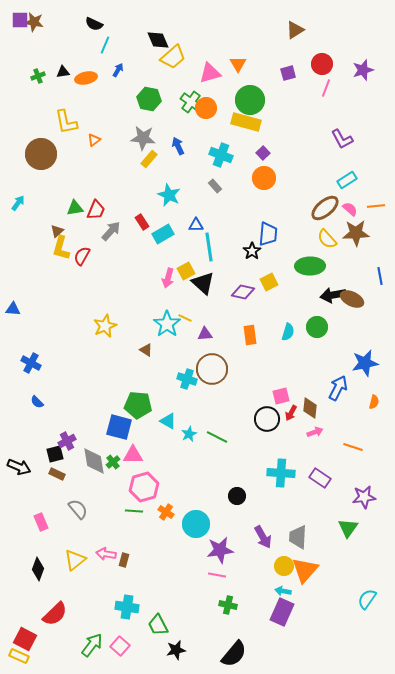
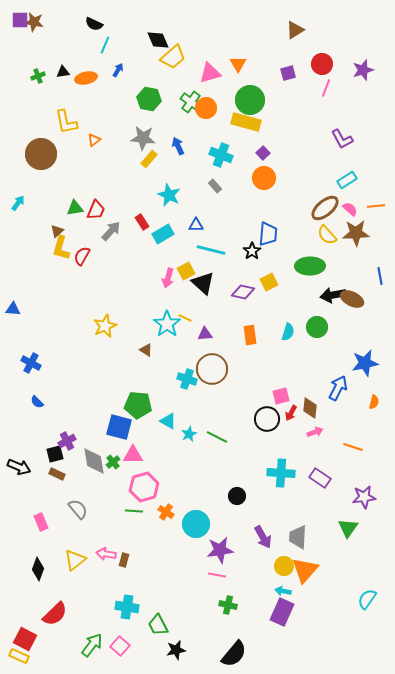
yellow semicircle at (327, 239): moved 4 px up
cyan line at (209, 247): moved 2 px right, 3 px down; rotated 68 degrees counterclockwise
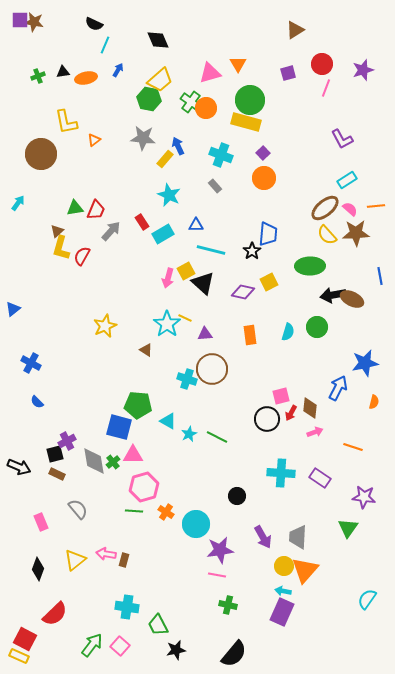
yellow trapezoid at (173, 57): moved 13 px left, 23 px down
yellow rectangle at (149, 159): moved 16 px right
blue triangle at (13, 309): rotated 42 degrees counterclockwise
purple star at (364, 497): rotated 15 degrees clockwise
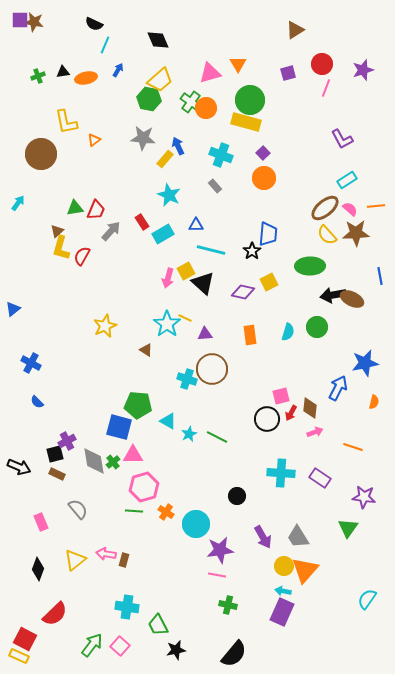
gray trapezoid at (298, 537): rotated 35 degrees counterclockwise
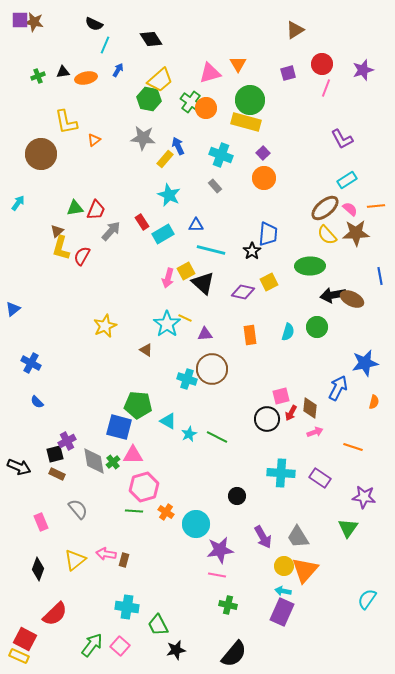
black diamond at (158, 40): moved 7 px left, 1 px up; rotated 10 degrees counterclockwise
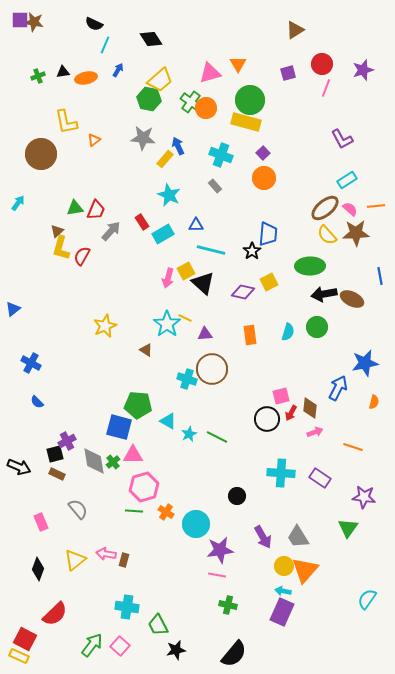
black arrow at (333, 295): moved 9 px left, 1 px up
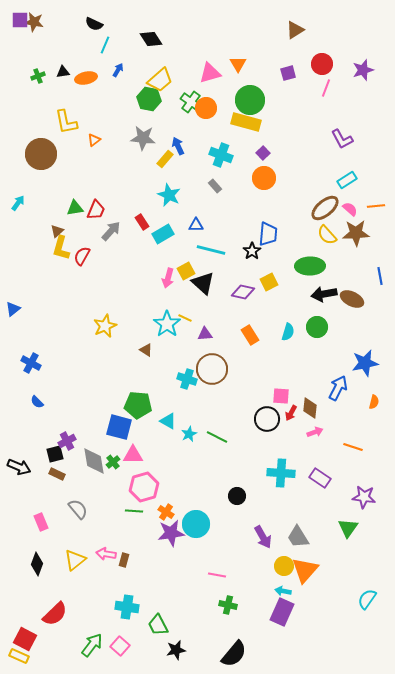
orange rectangle at (250, 335): rotated 24 degrees counterclockwise
pink square at (281, 396): rotated 18 degrees clockwise
purple star at (220, 550): moved 49 px left, 17 px up
black diamond at (38, 569): moved 1 px left, 5 px up
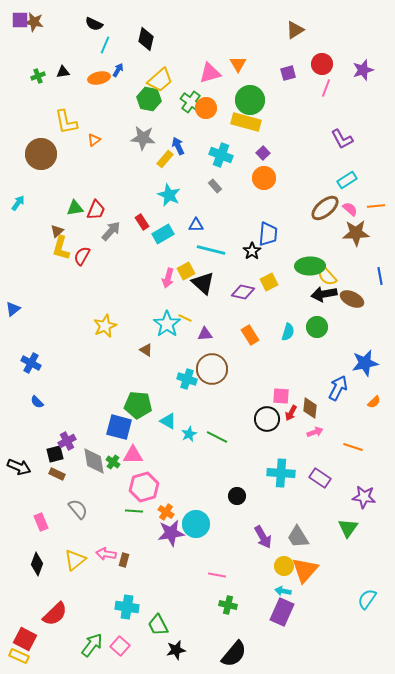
black diamond at (151, 39): moved 5 px left; rotated 45 degrees clockwise
orange ellipse at (86, 78): moved 13 px right
yellow semicircle at (327, 235): moved 41 px down
orange semicircle at (374, 402): rotated 32 degrees clockwise
green cross at (113, 462): rotated 16 degrees counterclockwise
